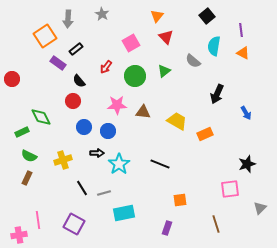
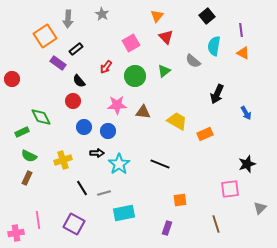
pink cross at (19, 235): moved 3 px left, 2 px up
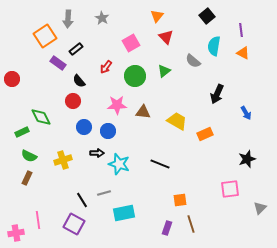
gray star at (102, 14): moved 4 px down
cyan star at (119, 164): rotated 20 degrees counterclockwise
black star at (247, 164): moved 5 px up
black line at (82, 188): moved 12 px down
brown line at (216, 224): moved 25 px left
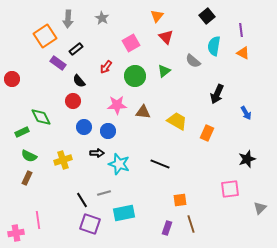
orange rectangle at (205, 134): moved 2 px right, 1 px up; rotated 42 degrees counterclockwise
purple square at (74, 224): moved 16 px right; rotated 10 degrees counterclockwise
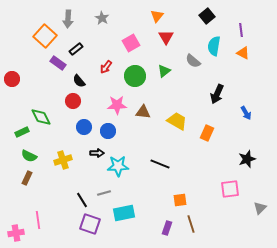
orange square at (45, 36): rotated 15 degrees counterclockwise
red triangle at (166, 37): rotated 14 degrees clockwise
cyan star at (119, 164): moved 1 px left, 2 px down; rotated 20 degrees counterclockwise
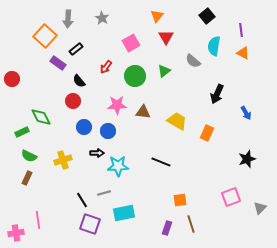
black line at (160, 164): moved 1 px right, 2 px up
pink square at (230, 189): moved 1 px right, 8 px down; rotated 12 degrees counterclockwise
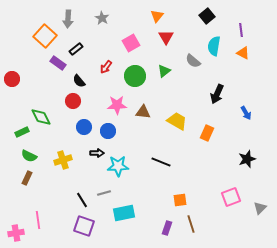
purple square at (90, 224): moved 6 px left, 2 px down
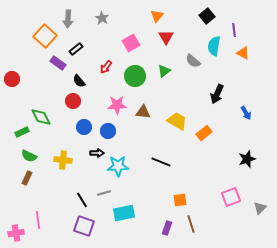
purple line at (241, 30): moved 7 px left
orange rectangle at (207, 133): moved 3 px left; rotated 28 degrees clockwise
yellow cross at (63, 160): rotated 24 degrees clockwise
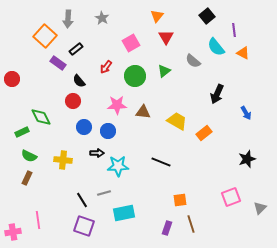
cyan semicircle at (214, 46): moved 2 px right, 1 px down; rotated 48 degrees counterclockwise
pink cross at (16, 233): moved 3 px left, 1 px up
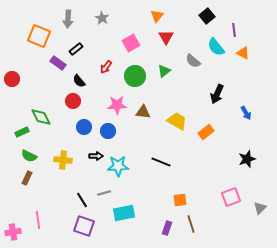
orange square at (45, 36): moved 6 px left; rotated 20 degrees counterclockwise
orange rectangle at (204, 133): moved 2 px right, 1 px up
black arrow at (97, 153): moved 1 px left, 3 px down
